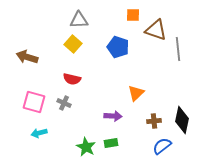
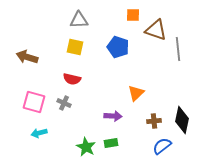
yellow square: moved 2 px right, 3 px down; rotated 30 degrees counterclockwise
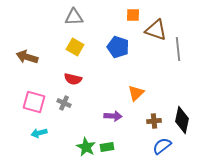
gray triangle: moved 5 px left, 3 px up
yellow square: rotated 18 degrees clockwise
red semicircle: moved 1 px right
green rectangle: moved 4 px left, 4 px down
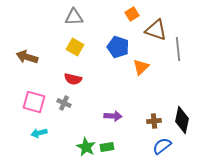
orange square: moved 1 px left, 1 px up; rotated 32 degrees counterclockwise
orange triangle: moved 5 px right, 26 px up
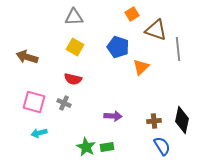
blue semicircle: rotated 96 degrees clockwise
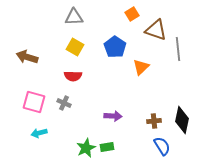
blue pentagon: moved 3 px left; rotated 15 degrees clockwise
red semicircle: moved 3 px up; rotated 12 degrees counterclockwise
green star: moved 1 px down; rotated 18 degrees clockwise
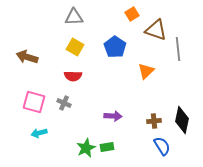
orange triangle: moved 5 px right, 4 px down
